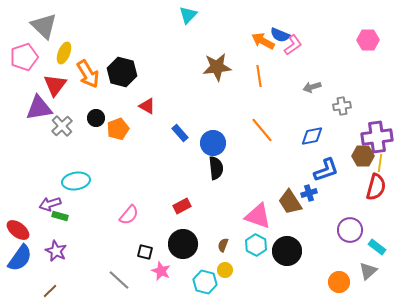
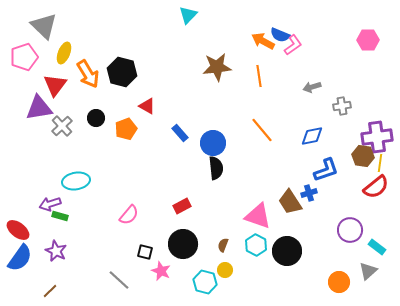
orange pentagon at (118, 129): moved 8 px right
brown hexagon at (363, 156): rotated 10 degrees clockwise
red semicircle at (376, 187): rotated 36 degrees clockwise
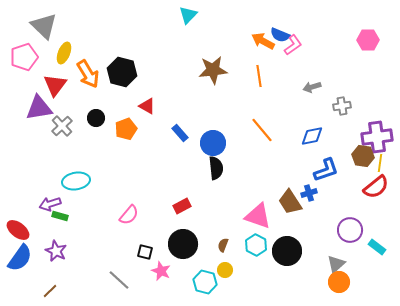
brown star at (217, 67): moved 4 px left, 3 px down
gray triangle at (368, 271): moved 32 px left, 7 px up
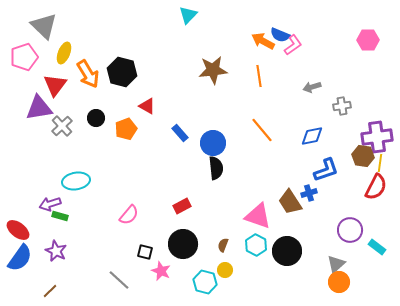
red semicircle at (376, 187): rotated 24 degrees counterclockwise
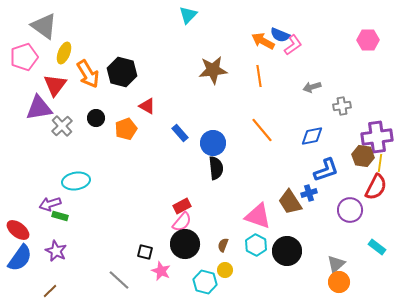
gray triangle at (44, 26): rotated 8 degrees counterclockwise
pink semicircle at (129, 215): moved 53 px right, 7 px down
purple circle at (350, 230): moved 20 px up
black circle at (183, 244): moved 2 px right
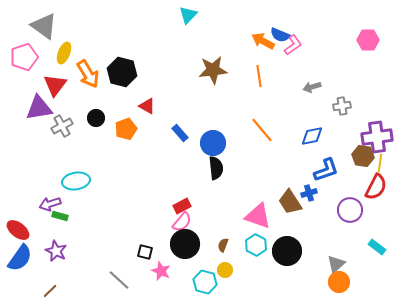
gray cross at (62, 126): rotated 15 degrees clockwise
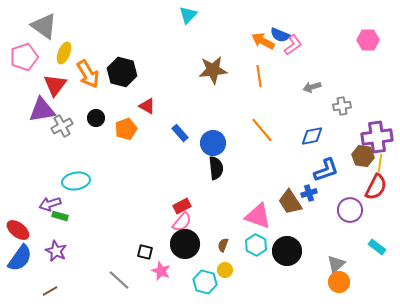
purple triangle at (39, 108): moved 3 px right, 2 px down
brown line at (50, 291): rotated 14 degrees clockwise
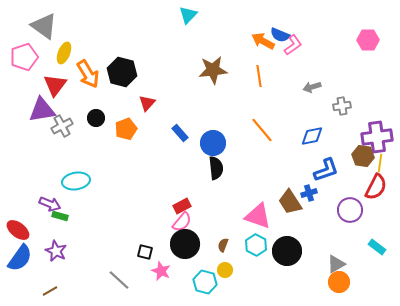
red triangle at (147, 106): moved 3 px up; rotated 42 degrees clockwise
purple arrow at (50, 204): rotated 140 degrees counterclockwise
gray triangle at (336, 264): rotated 12 degrees clockwise
